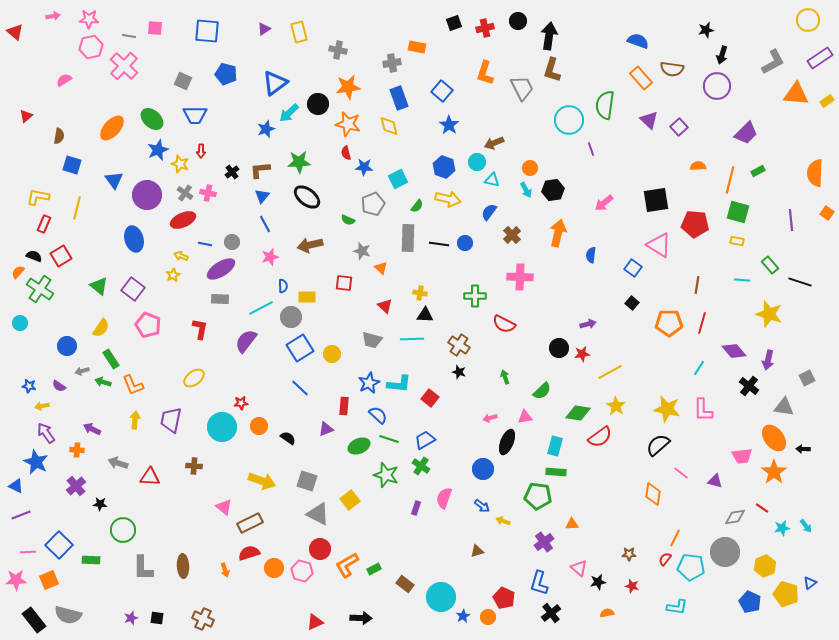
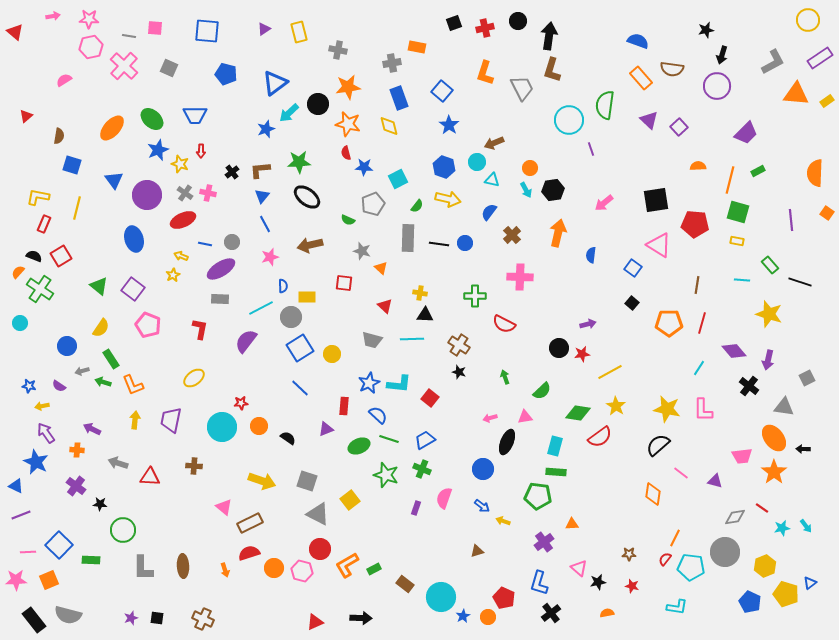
gray square at (183, 81): moved 14 px left, 13 px up
green cross at (421, 466): moved 1 px right, 3 px down; rotated 12 degrees counterclockwise
purple cross at (76, 486): rotated 12 degrees counterclockwise
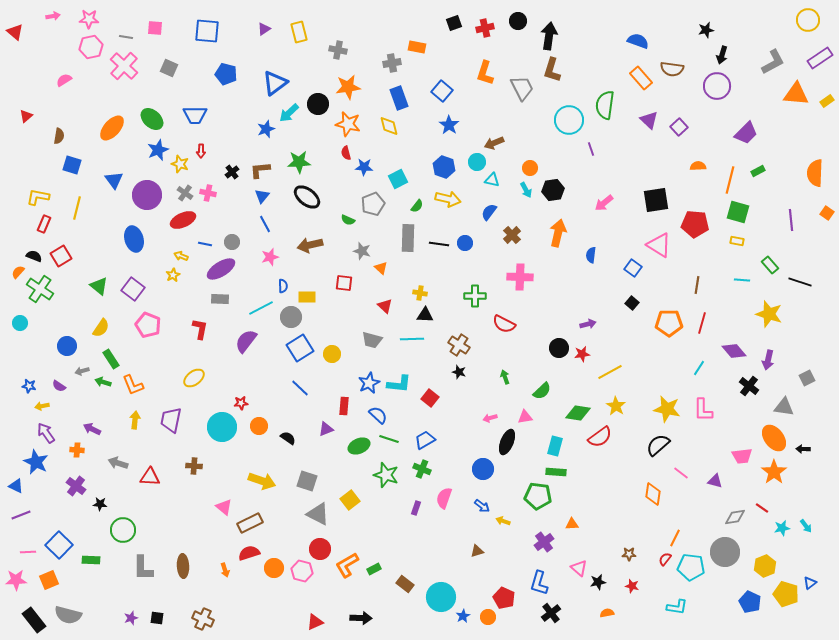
gray line at (129, 36): moved 3 px left, 1 px down
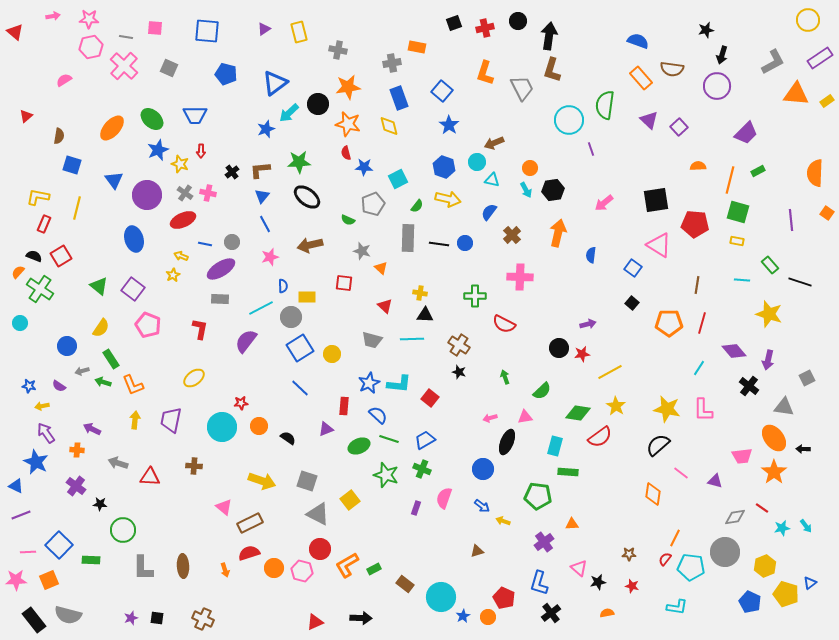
green rectangle at (556, 472): moved 12 px right
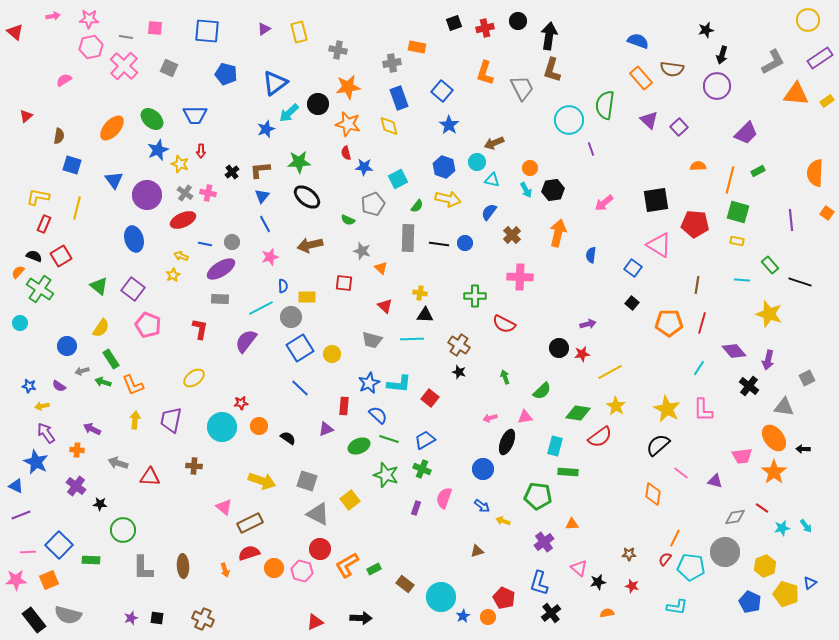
yellow star at (667, 409): rotated 16 degrees clockwise
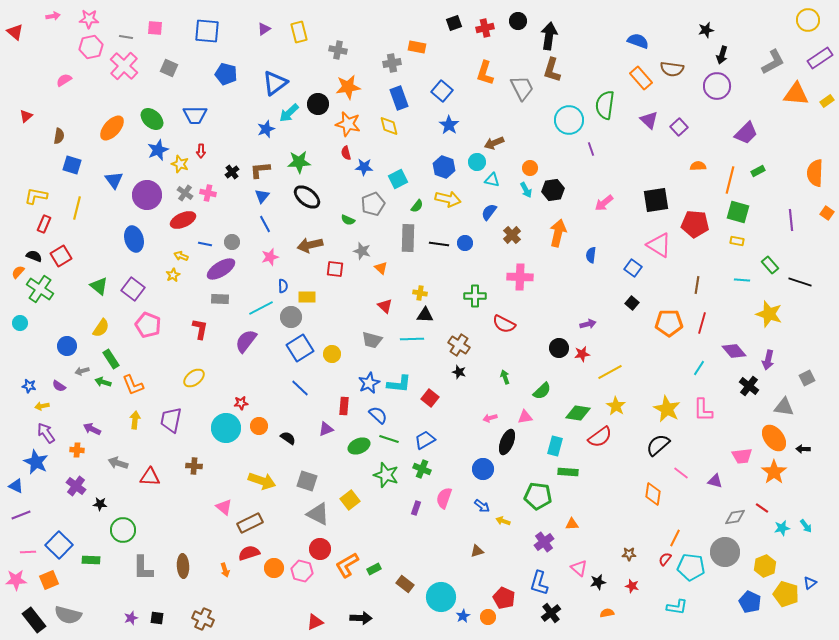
yellow L-shape at (38, 197): moved 2 px left, 1 px up
red square at (344, 283): moved 9 px left, 14 px up
cyan circle at (222, 427): moved 4 px right, 1 px down
